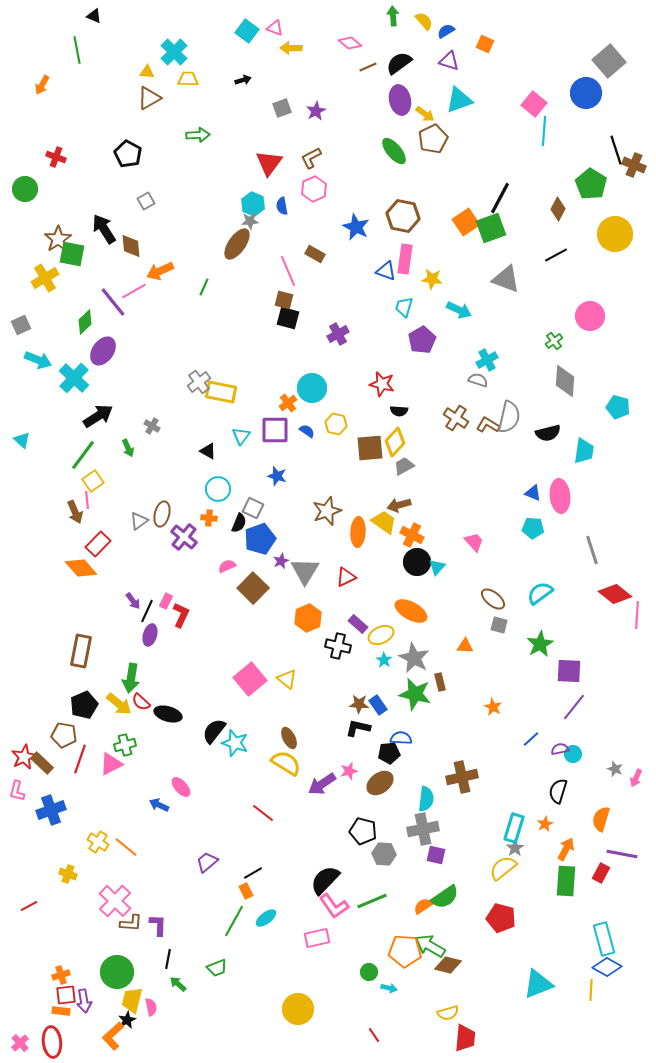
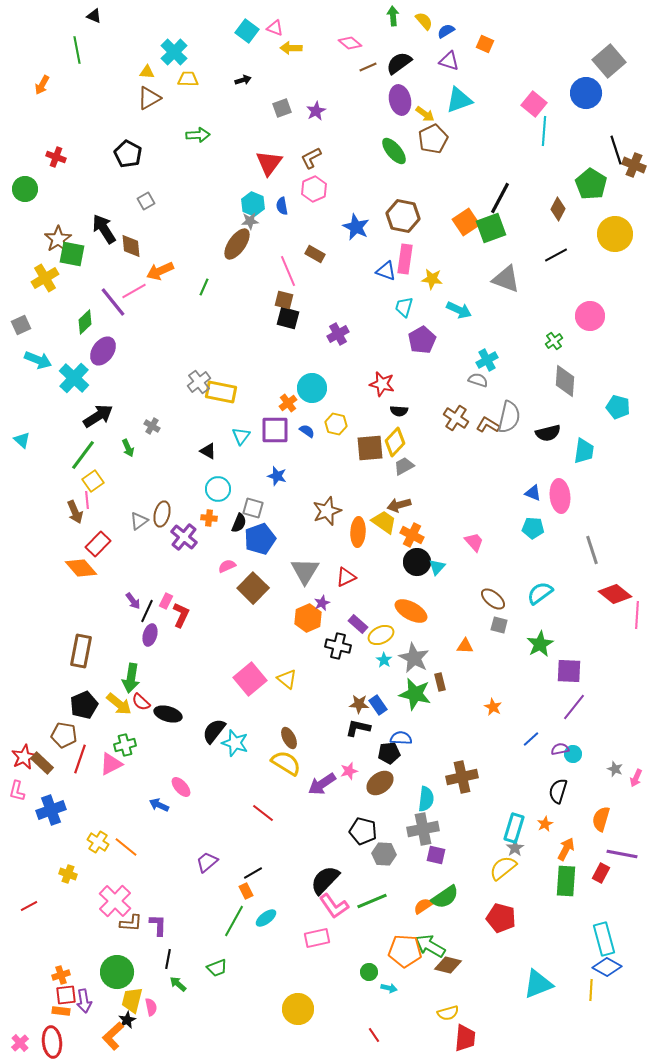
gray square at (253, 508): rotated 10 degrees counterclockwise
purple star at (281, 561): moved 41 px right, 42 px down
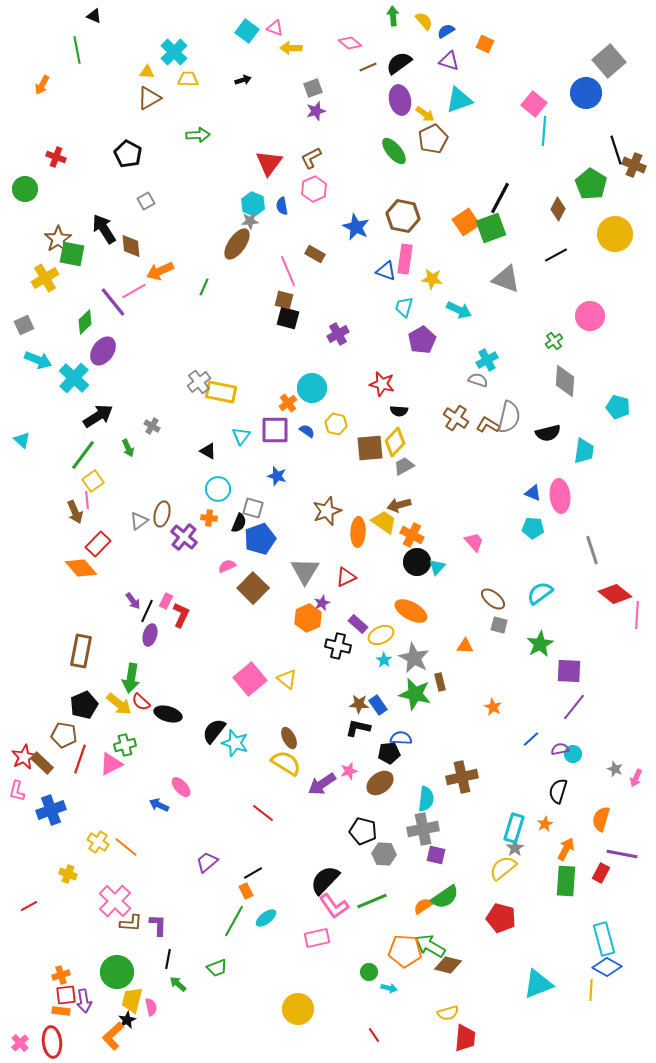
gray square at (282, 108): moved 31 px right, 20 px up
purple star at (316, 111): rotated 12 degrees clockwise
gray square at (21, 325): moved 3 px right
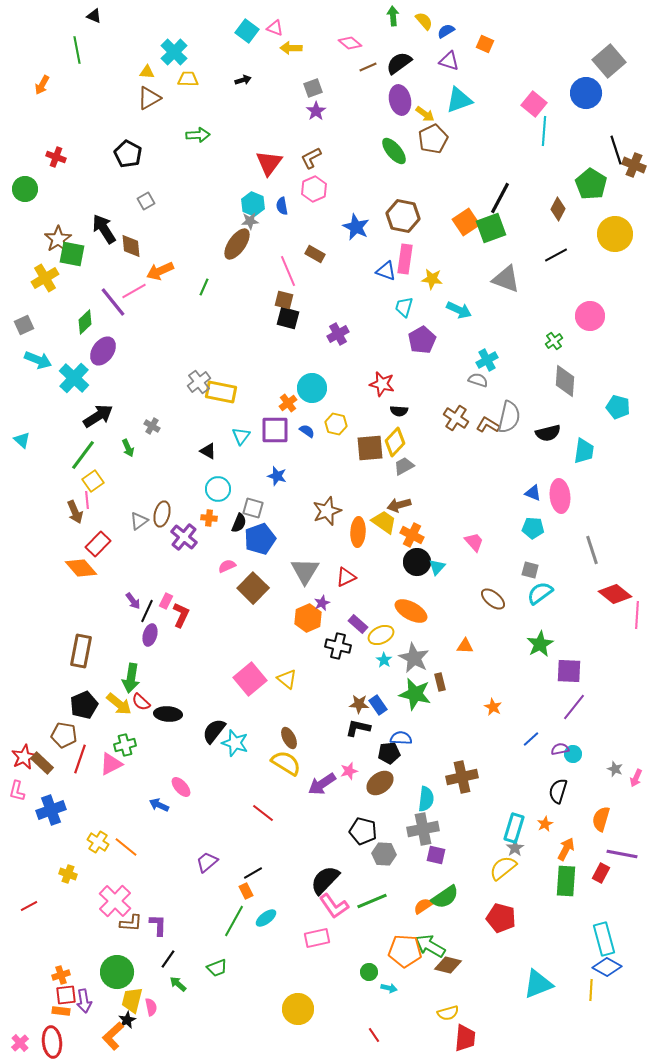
purple star at (316, 111): rotated 18 degrees counterclockwise
gray square at (499, 625): moved 31 px right, 55 px up
black ellipse at (168, 714): rotated 12 degrees counterclockwise
black line at (168, 959): rotated 24 degrees clockwise
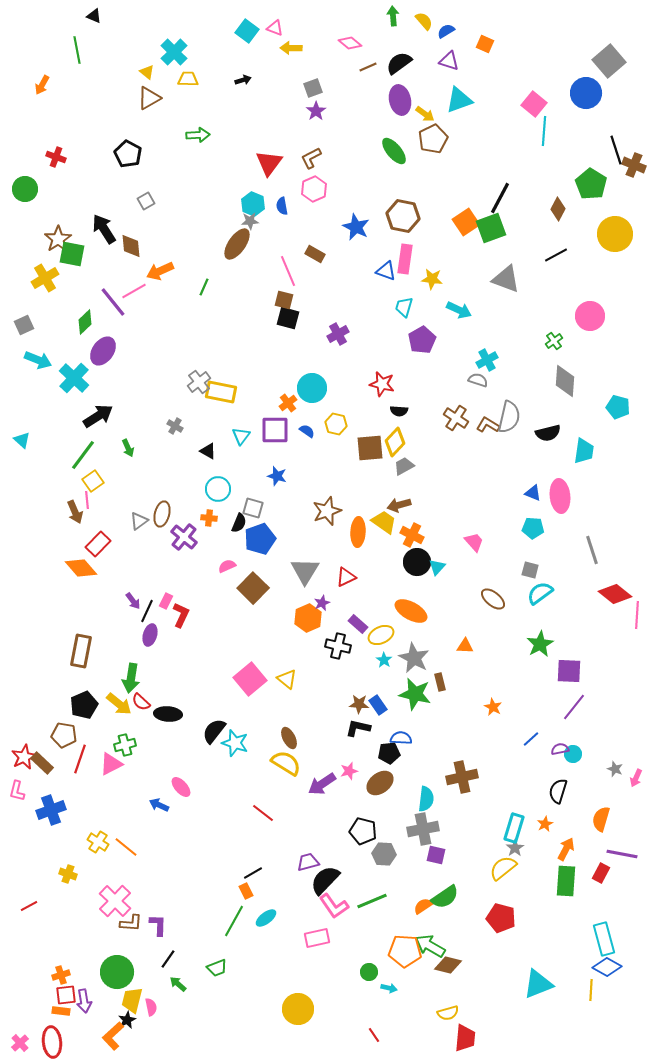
yellow triangle at (147, 72): rotated 35 degrees clockwise
gray cross at (152, 426): moved 23 px right
purple trapezoid at (207, 862): moved 101 px right; rotated 25 degrees clockwise
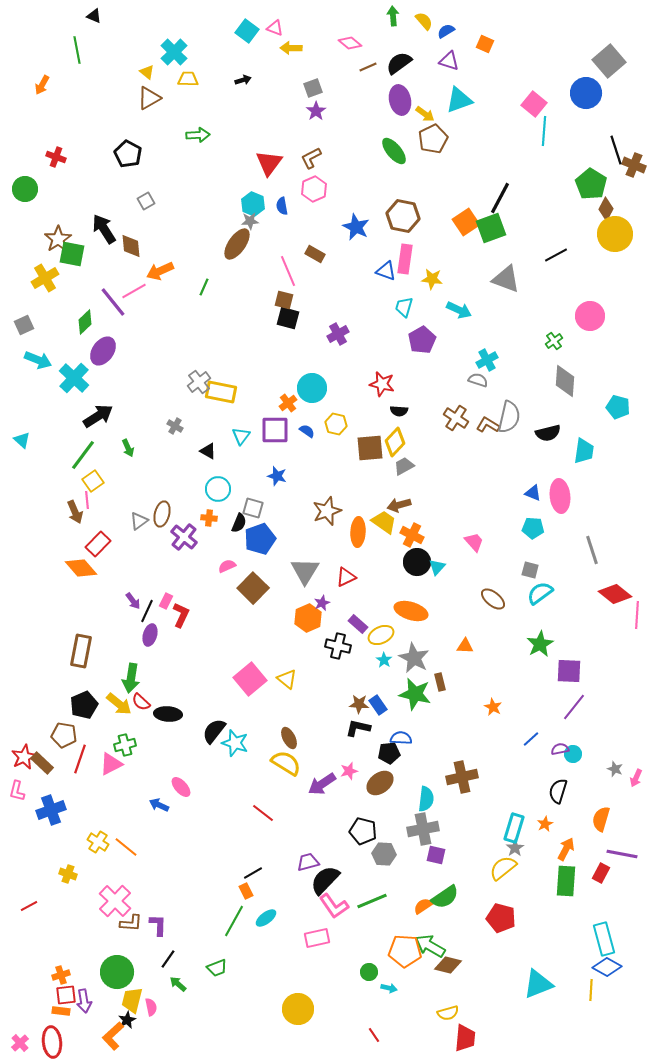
brown diamond at (558, 209): moved 48 px right
orange ellipse at (411, 611): rotated 12 degrees counterclockwise
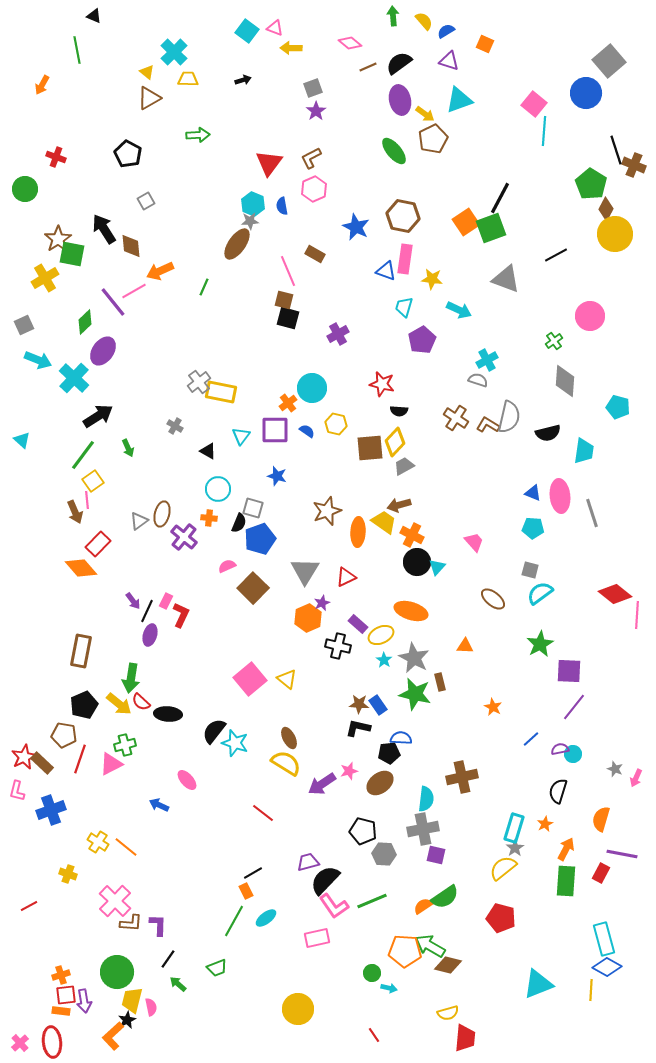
gray line at (592, 550): moved 37 px up
pink ellipse at (181, 787): moved 6 px right, 7 px up
green circle at (369, 972): moved 3 px right, 1 px down
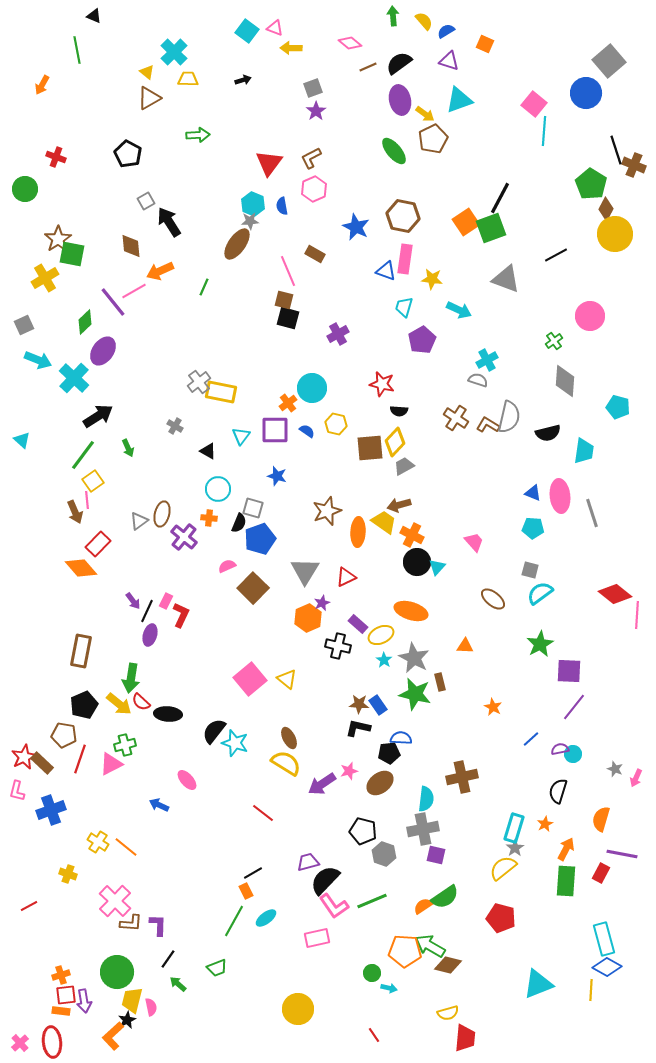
black arrow at (104, 229): moved 65 px right, 7 px up
gray hexagon at (384, 854): rotated 15 degrees clockwise
